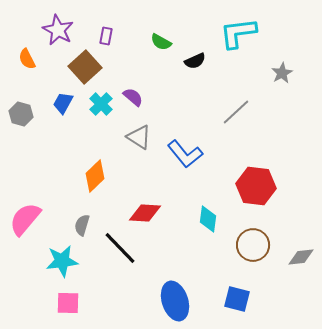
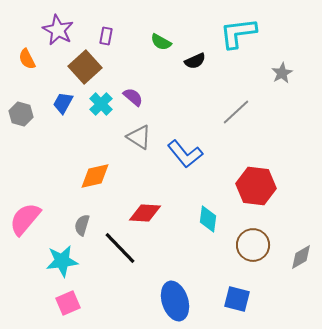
orange diamond: rotated 32 degrees clockwise
gray diamond: rotated 24 degrees counterclockwise
pink square: rotated 25 degrees counterclockwise
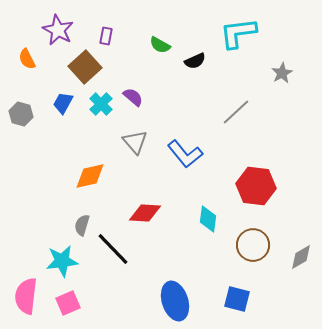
green semicircle: moved 1 px left, 3 px down
gray triangle: moved 4 px left, 5 px down; rotated 16 degrees clockwise
orange diamond: moved 5 px left
pink semicircle: moved 1 px right, 77 px down; rotated 33 degrees counterclockwise
black line: moved 7 px left, 1 px down
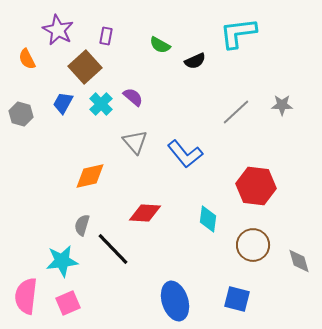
gray star: moved 32 px down; rotated 30 degrees clockwise
gray diamond: moved 2 px left, 4 px down; rotated 76 degrees counterclockwise
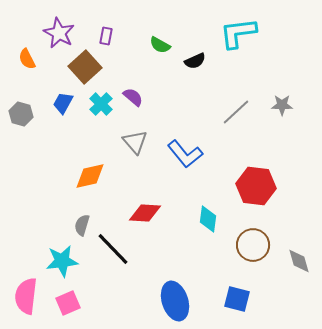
purple star: moved 1 px right, 3 px down
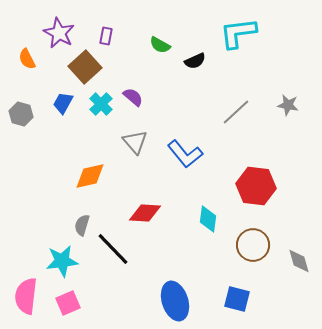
gray star: moved 6 px right; rotated 10 degrees clockwise
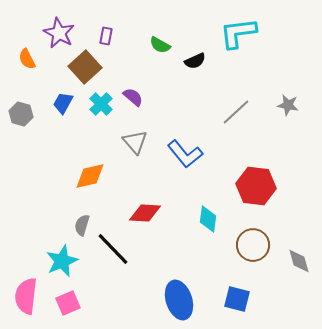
cyan star: rotated 16 degrees counterclockwise
blue ellipse: moved 4 px right, 1 px up
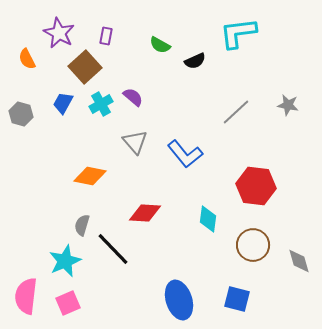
cyan cross: rotated 15 degrees clockwise
orange diamond: rotated 24 degrees clockwise
cyan star: moved 3 px right
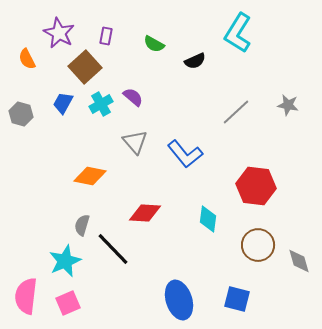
cyan L-shape: rotated 51 degrees counterclockwise
green semicircle: moved 6 px left, 1 px up
brown circle: moved 5 px right
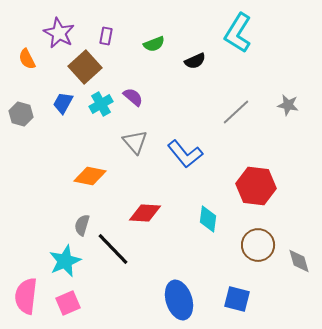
green semicircle: rotated 50 degrees counterclockwise
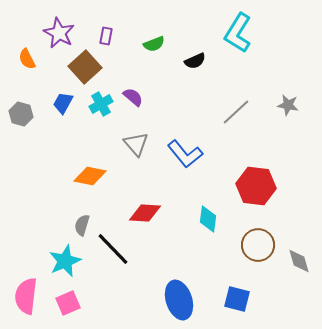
gray triangle: moved 1 px right, 2 px down
